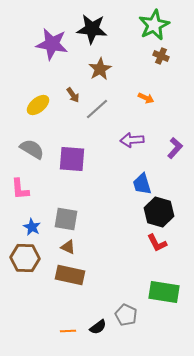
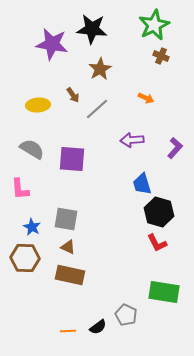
yellow ellipse: rotated 35 degrees clockwise
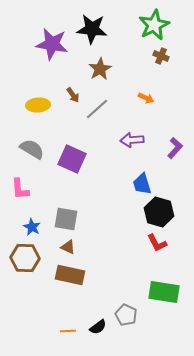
purple square: rotated 20 degrees clockwise
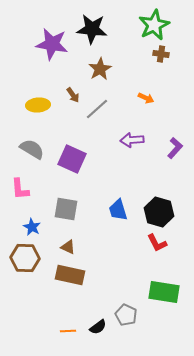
brown cross: moved 2 px up; rotated 14 degrees counterclockwise
blue trapezoid: moved 24 px left, 26 px down
gray square: moved 10 px up
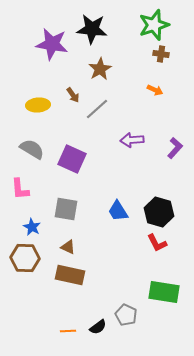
green star: rotated 8 degrees clockwise
orange arrow: moved 9 px right, 8 px up
blue trapezoid: moved 1 px down; rotated 15 degrees counterclockwise
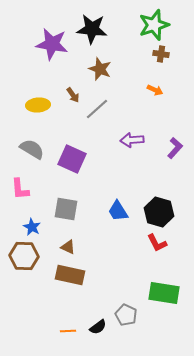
brown star: rotated 20 degrees counterclockwise
brown hexagon: moved 1 px left, 2 px up
green rectangle: moved 1 px down
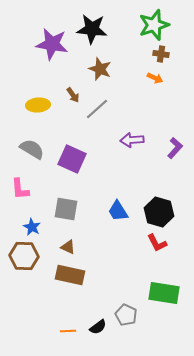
orange arrow: moved 12 px up
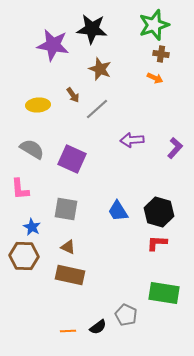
purple star: moved 1 px right, 1 px down
red L-shape: rotated 120 degrees clockwise
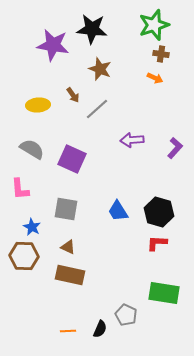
black semicircle: moved 2 px right, 2 px down; rotated 30 degrees counterclockwise
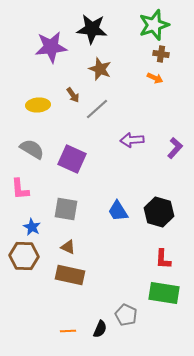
purple star: moved 2 px left, 2 px down; rotated 16 degrees counterclockwise
red L-shape: moved 6 px right, 16 px down; rotated 90 degrees counterclockwise
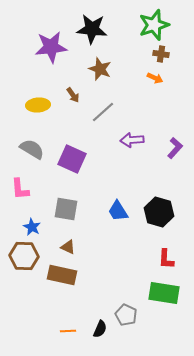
gray line: moved 6 px right, 3 px down
red L-shape: moved 3 px right
brown rectangle: moved 8 px left
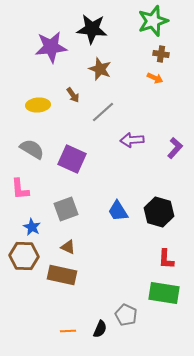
green star: moved 1 px left, 4 px up
gray square: rotated 30 degrees counterclockwise
